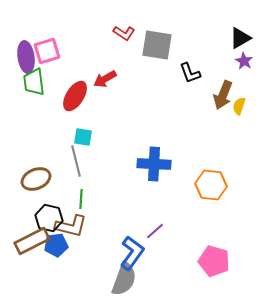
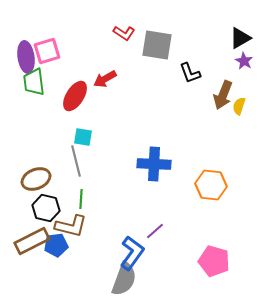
black hexagon: moved 3 px left, 10 px up
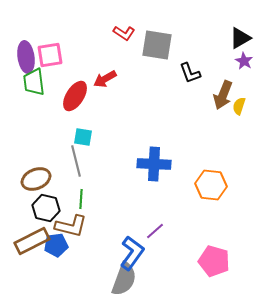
pink square: moved 3 px right, 4 px down; rotated 8 degrees clockwise
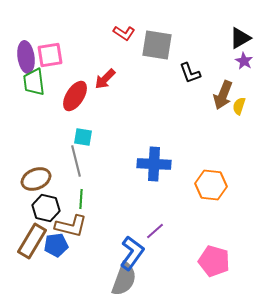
red arrow: rotated 15 degrees counterclockwise
brown rectangle: rotated 32 degrees counterclockwise
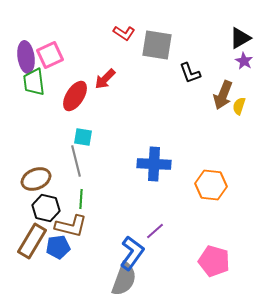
pink square: rotated 16 degrees counterclockwise
blue pentagon: moved 2 px right, 2 px down
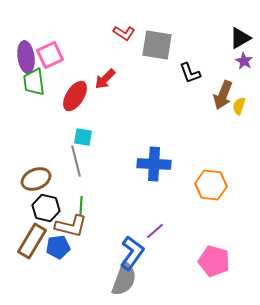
green line: moved 7 px down
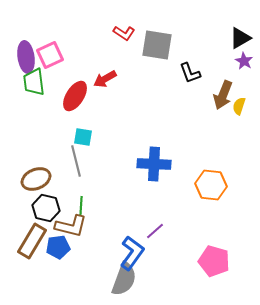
red arrow: rotated 15 degrees clockwise
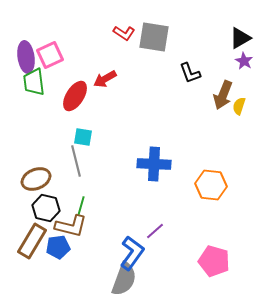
gray square: moved 3 px left, 8 px up
green line: rotated 12 degrees clockwise
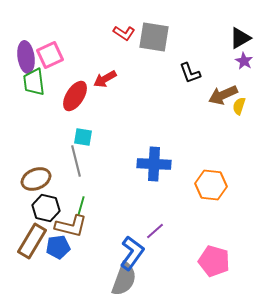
brown arrow: rotated 44 degrees clockwise
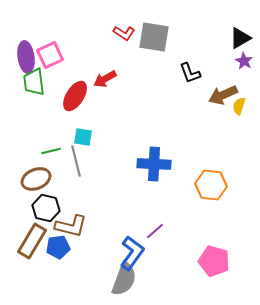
green line: moved 30 px left, 55 px up; rotated 60 degrees clockwise
